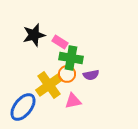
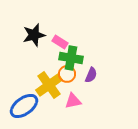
purple semicircle: rotated 56 degrees counterclockwise
blue ellipse: moved 1 px right, 1 px up; rotated 16 degrees clockwise
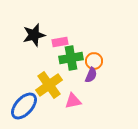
pink rectangle: rotated 42 degrees counterclockwise
green cross: rotated 20 degrees counterclockwise
orange circle: moved 27 px right, 13 px up
blue ellipse: rotated 12 degrees counterclockwise
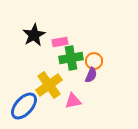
black star: rotated 15 degrees counterclockwise
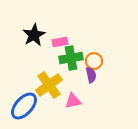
purple semicircle: rotated 35 degrees counterclockwise
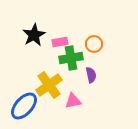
orange circle: moved 17 px up
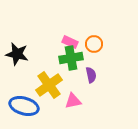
black star: moved 17 px left, 19 px down; rotated 30 degrees counterclockwise
pink rectangle: moved 10 px right; rotated 35 degrees clockwise
blue ellipse: rotated 64 degrees clockwise
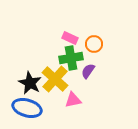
pink rectangle: moved 4 px up
black star: moved 13 px right, 29 px down; rotated 15 degrees clockwise
purple semicircle: moved 3 px left, 4 px up; rotated 133 degrees counterclockwise
yellow cross: moved 6 px right, 6 px up; rotated 12 degrees counterclockwise
pink triangle: moved 1 px up
blue ellipse: moved 3 px right, 2 px down
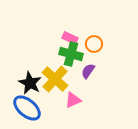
green cross: moved 4 px up; rotated 25 degrees clockwise
pink triangle: rotated 12 degrees counterclockwise
blue ellipse: rotated 24 degrees clockwise
